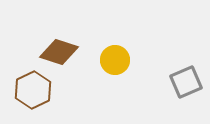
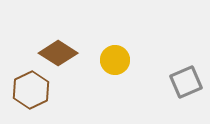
brown diamond: moved 1 px left, 1 px down; rotated 15 degrees clockwise
brown hexagon: moved 2 px left
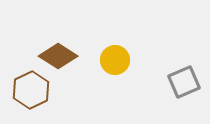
brown diamond: moved 3 px down
gray square: moved 2 px left
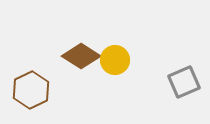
brown diamond: moved 23 px right
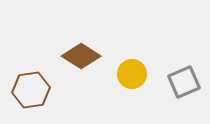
yellow circle: moved 17 px right, 14 px down
brown hexagon: rotated 18 degrees clockwise
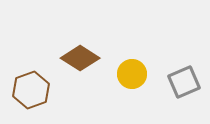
brown diamond: moved 1 px left, 2 px down
brown hexagon: rotated 12 degrees counterclockwise
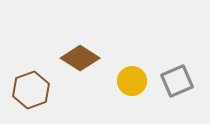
yellow circle: moved 7 px down
gray square: moved 7 px left, 1 px up
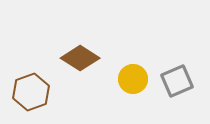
yellow circle: moved 1 px right, 2 px up
brown hexagon: moved 2 px down
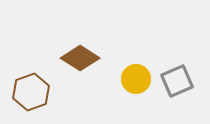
yellow circle: moved 3 px right
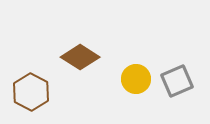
brown diamond: moved 1 px up
brown hexagon: rotated 12 degrees counterclockwise
